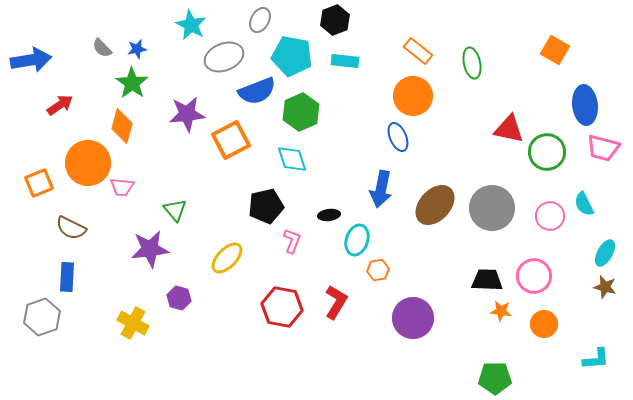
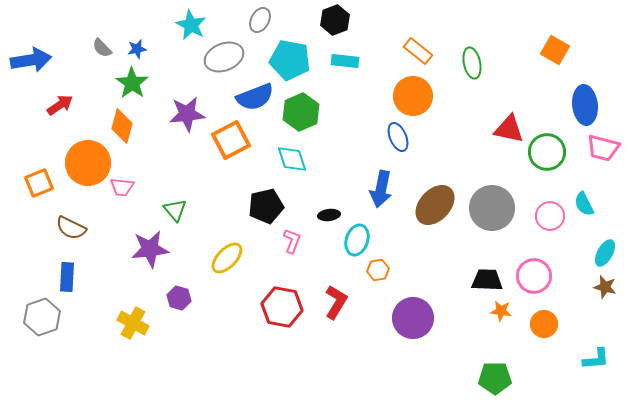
cyan pentagon at (292, 56): moved 2 px left, 4 px down
blue semicircle at (257, 91): moved 2 px left, 6 px down
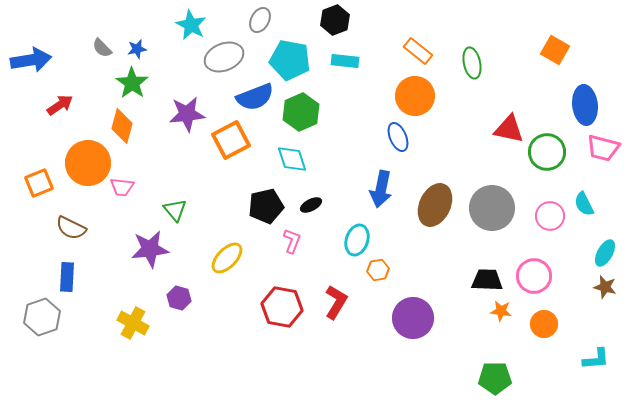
orange circle at (413, 96): moved 2 px right
brown ellipse at (435, 205): rotated 18 degrees counterclockwise
black ellipse at (329, 215): moved 18 px left, 10 px up; rotated 20 degrees counterclockwise
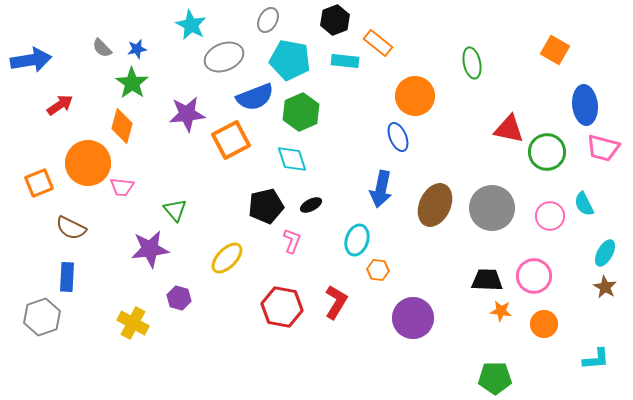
gray ellipse at (260, 20): moved 8 px right
orange rectangle at (418, 51): moved 40 px left, 8 px up
orange hexagon at (378, 270): rotated 15 degrees clockwise
brown star at (605, 287): rotated 15 degrees clockwise
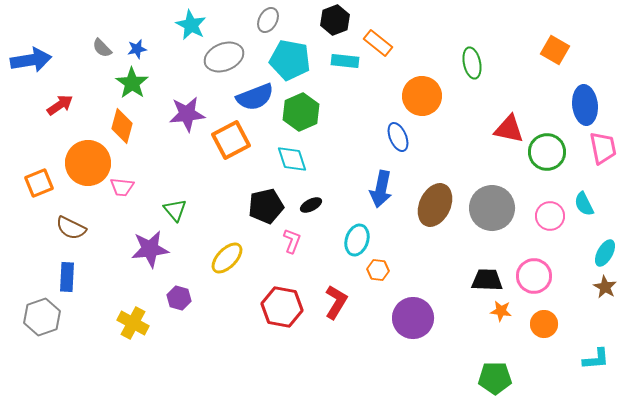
orange circle at (415, 96): moved 7 px right
pink trapezoid at (603, 148): rotated 116 degrees counterclockwise
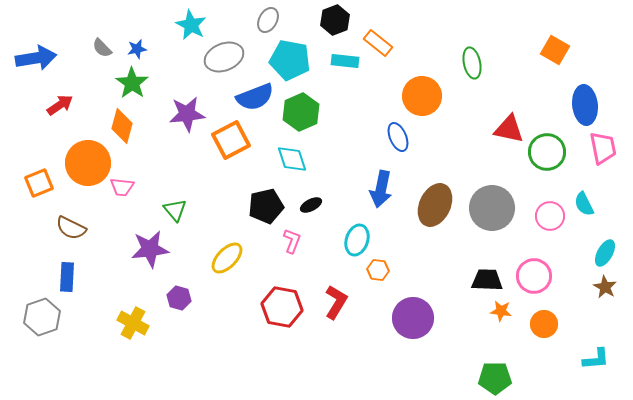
blue arrow at (31, 60): moved 5 px right, 2 px up
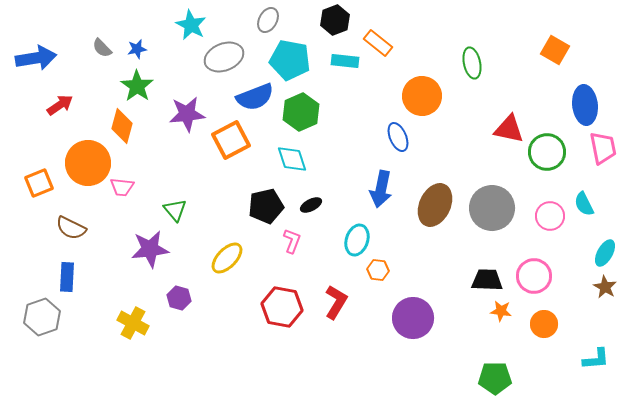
green star at (132, 83): moved 5 px right, 3 px down
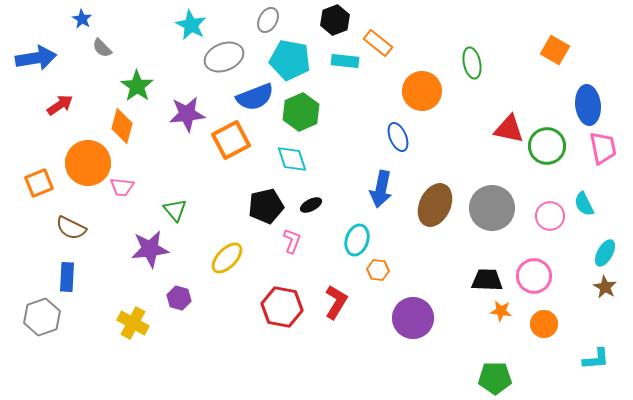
blue star at (137, 49): moved 55 px left, 30 px up; rotated 30 degrees counterclockwise
orange circle at (422, 96): moved 5 px up
blue ellipse at (585, 105): moved 3 px right
green circle at (547, 152): moved 6 px up
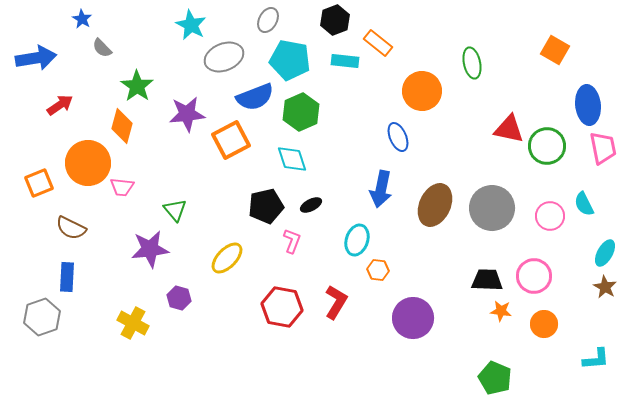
green pentagon at (495, 378): rotated 24 degrees clockwise
